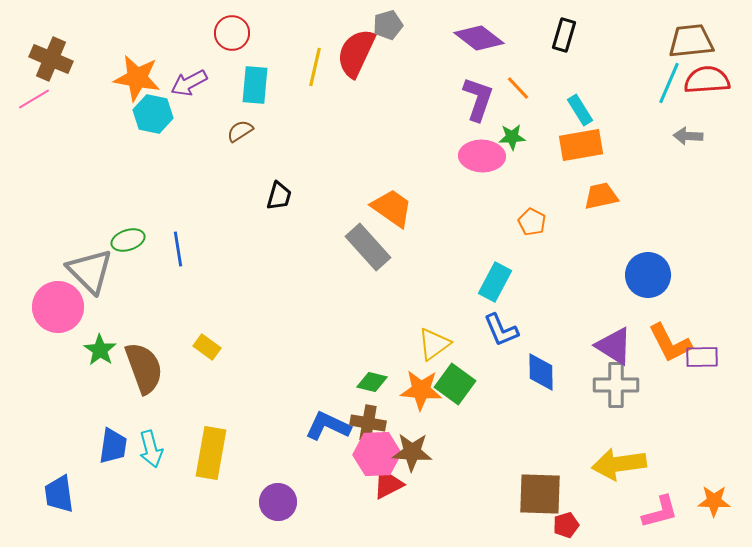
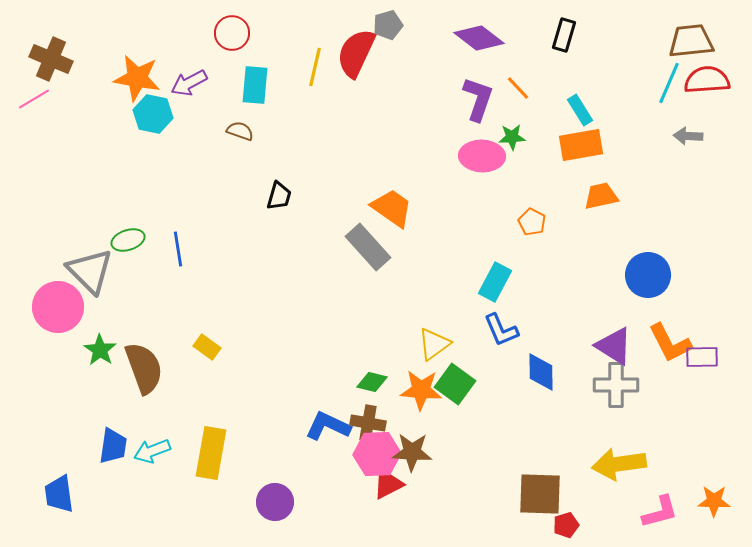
brown semicircle at (240, 131): rotated 52 degrees clockwise
cyan arrow at (151, 449): moved 1 px right, 2 px down; rotated 84 degrees clockwise
purple circle at (278, 502): moved 3 px left
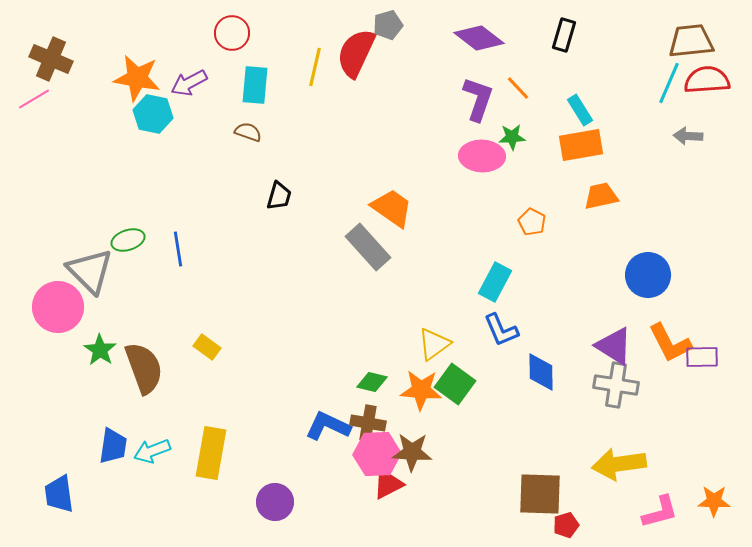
brown semicircle at (240, 131): moved 8 px right, 1 px down
gray cross at (616, 385): rotated 9 degrees clockwise
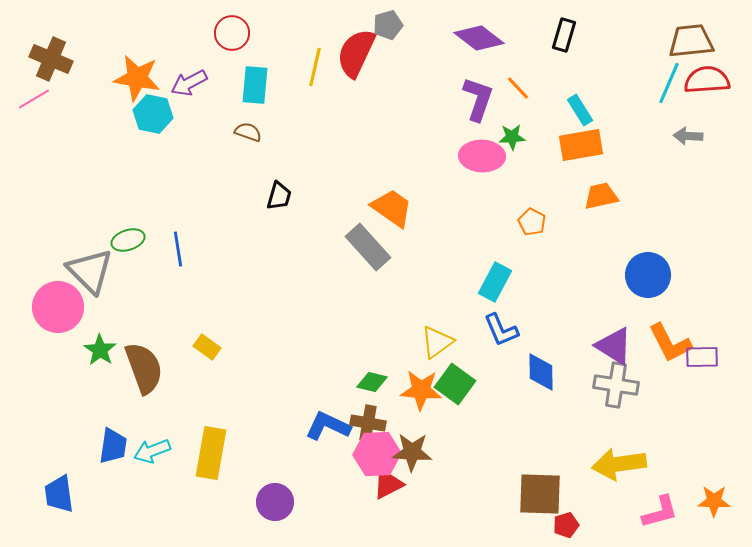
yellow triangle at (434, 344): moved 3 px right, 2 px up
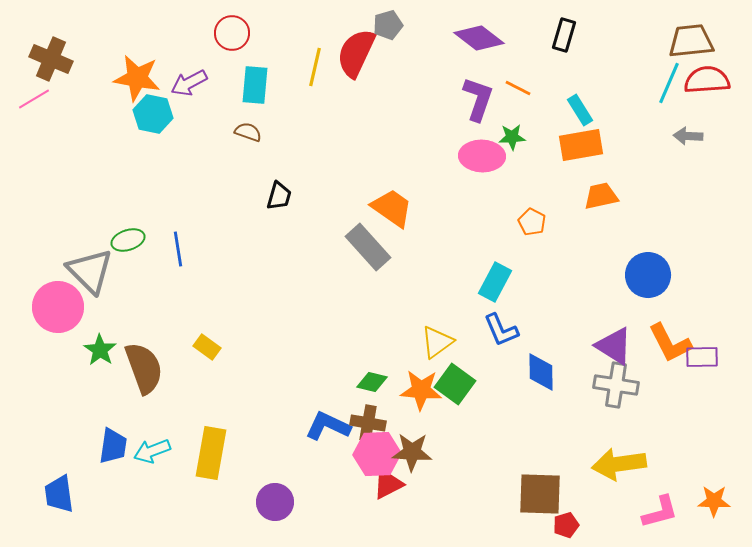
orange line at (518, 88): rotated 20 degrees counterclockwise
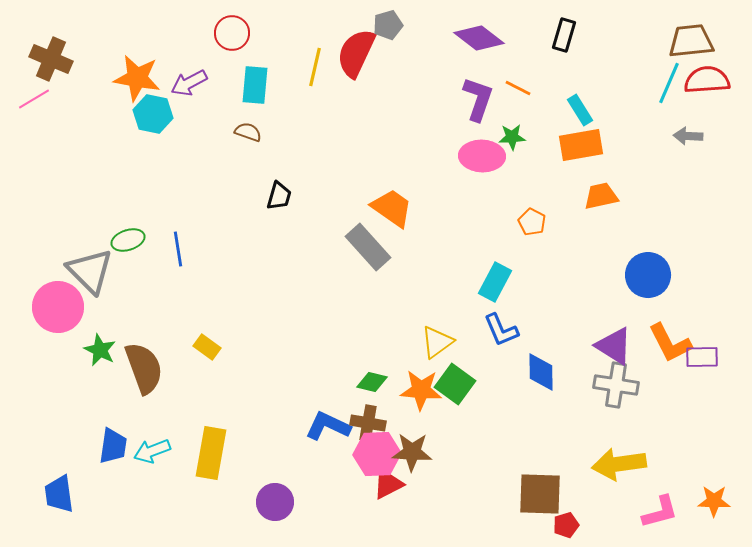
green star at (100, 350): rotated 8 degrees counterclockwise
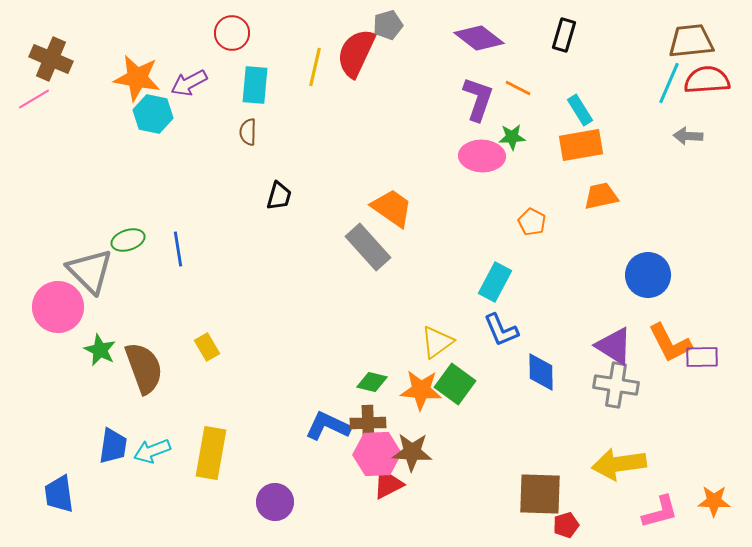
brown semicircle at (248, 132): rotated 108 degrees counterclockwise
yellow rectangle at (207, 347): rotated 24 degrees clockwise
brown cross at (368, 423): rotated 12 degrees counterclockwise
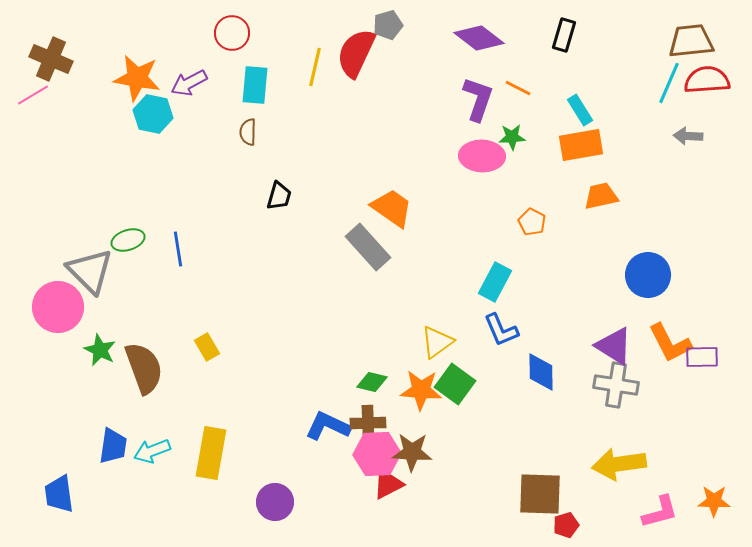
pink line at (34, 99): moved 1 px left, 4 px up
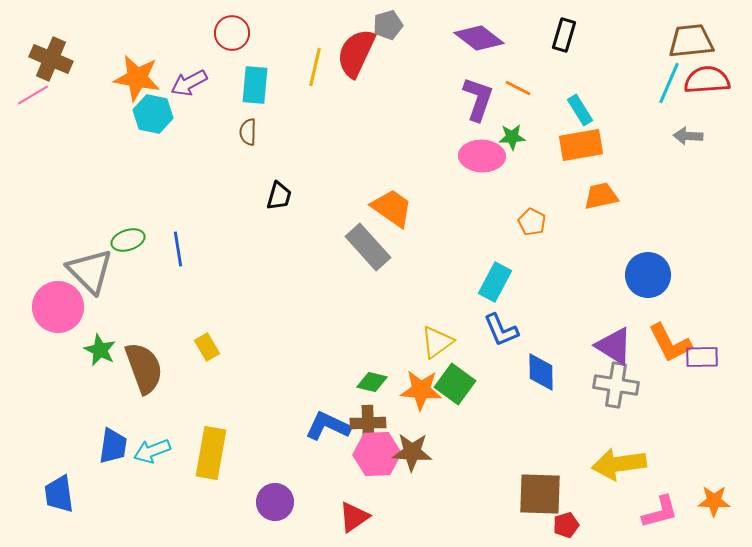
red triangle at (388, 484): moved 34 px left, 33 px down; rotated 8 degrees counterclockwise
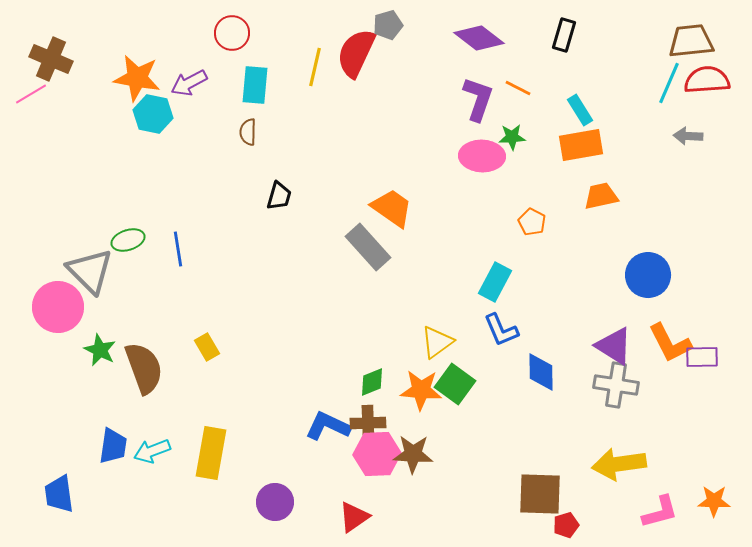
pink line at (33, 95): moved 2 px left, 1 px up
green diamond at (372, 382): rotated 36 degrees counterclockwise
brown star at (412, 452): moved 1 px right, 2 px down
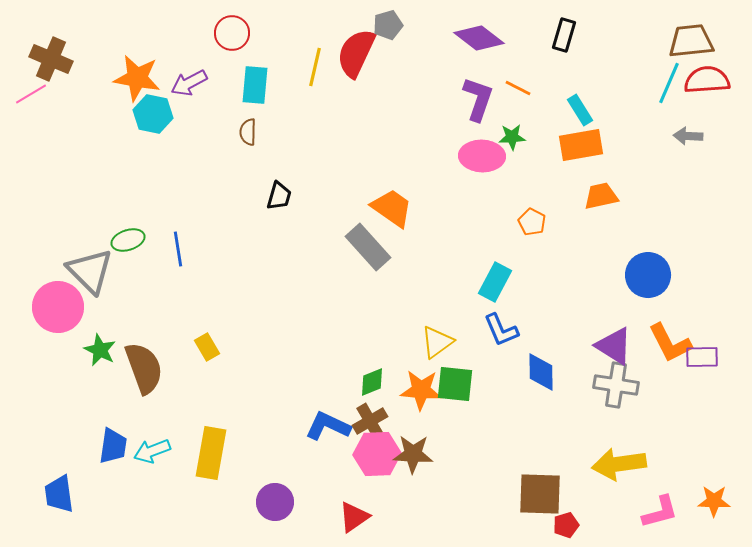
green square at (455, 384): rotated 30 degrees counterclockwise
brown cross at (368, 423): moved 2 px right, 2 px up; rotated 28 degrees counterclockwise
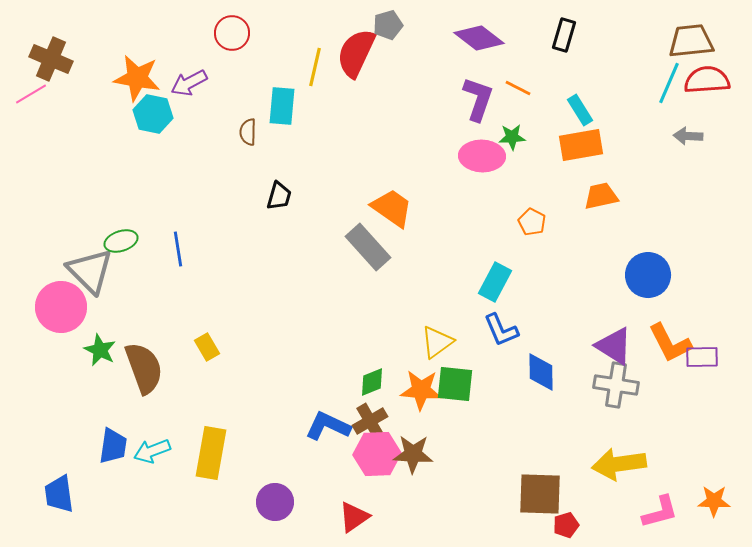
cyan rectangle at (255, 85): moved 27 px right, 21 px down
green ellipse at (128, 240): moved 7 px left, 1 px down
pink circle at (58, 307): moved 3 px right
